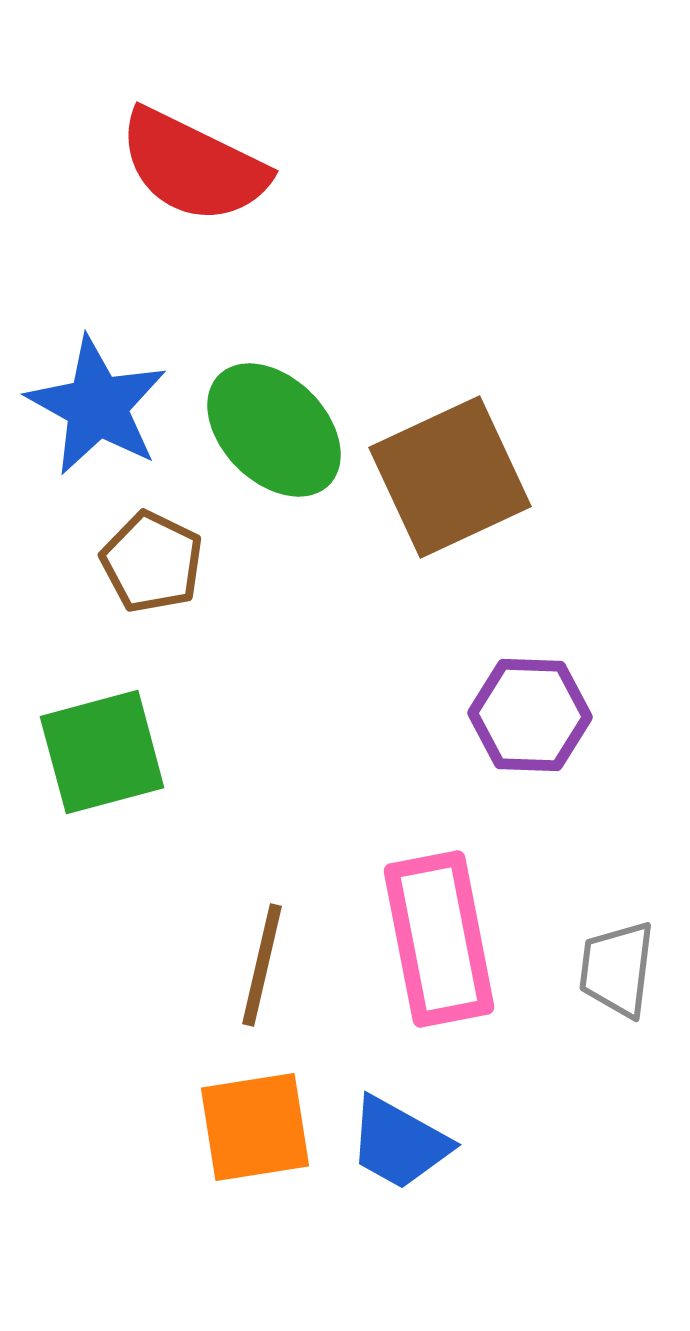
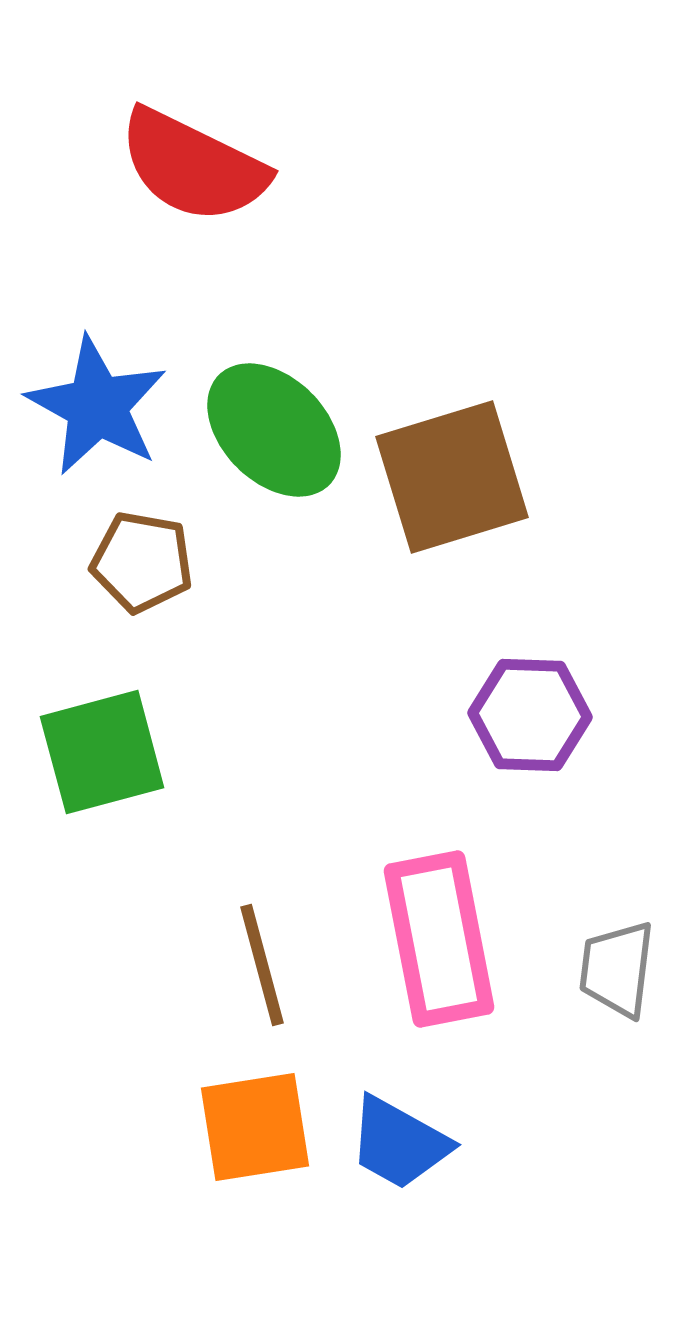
brown square: moved 2 px right; rotated 8 degrees clockwise
brown pentagon: moved 10 px left; rotated 16 degrees counterclockwise
brown line: rotated 28 degrees counterclockwise
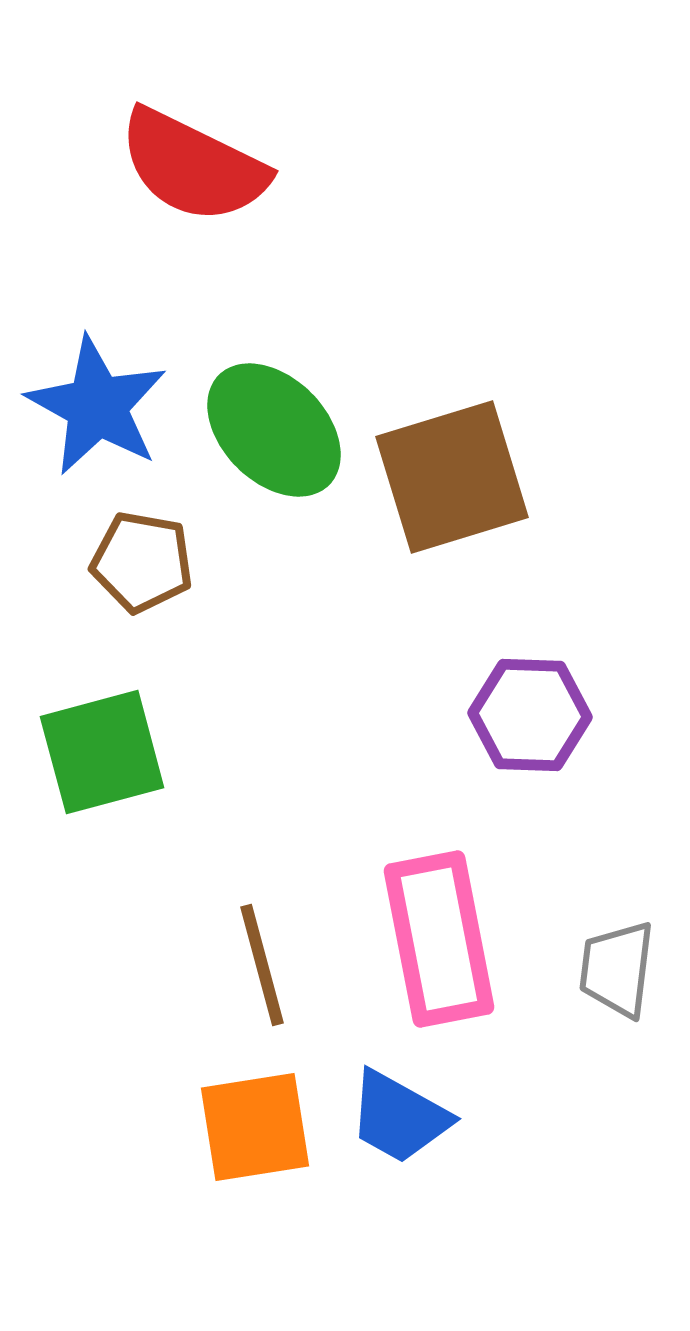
blue trapezoid: moved 26 px up
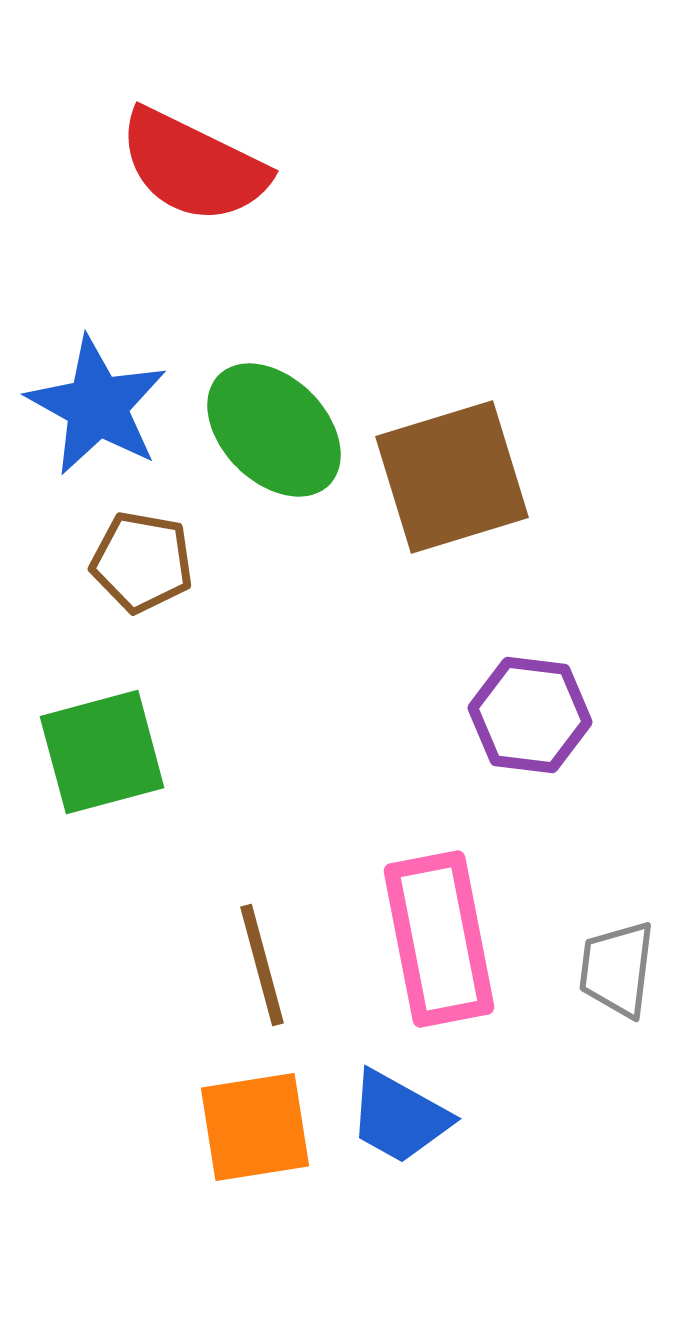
purple hexagon: rotated 5 degrees clockwise
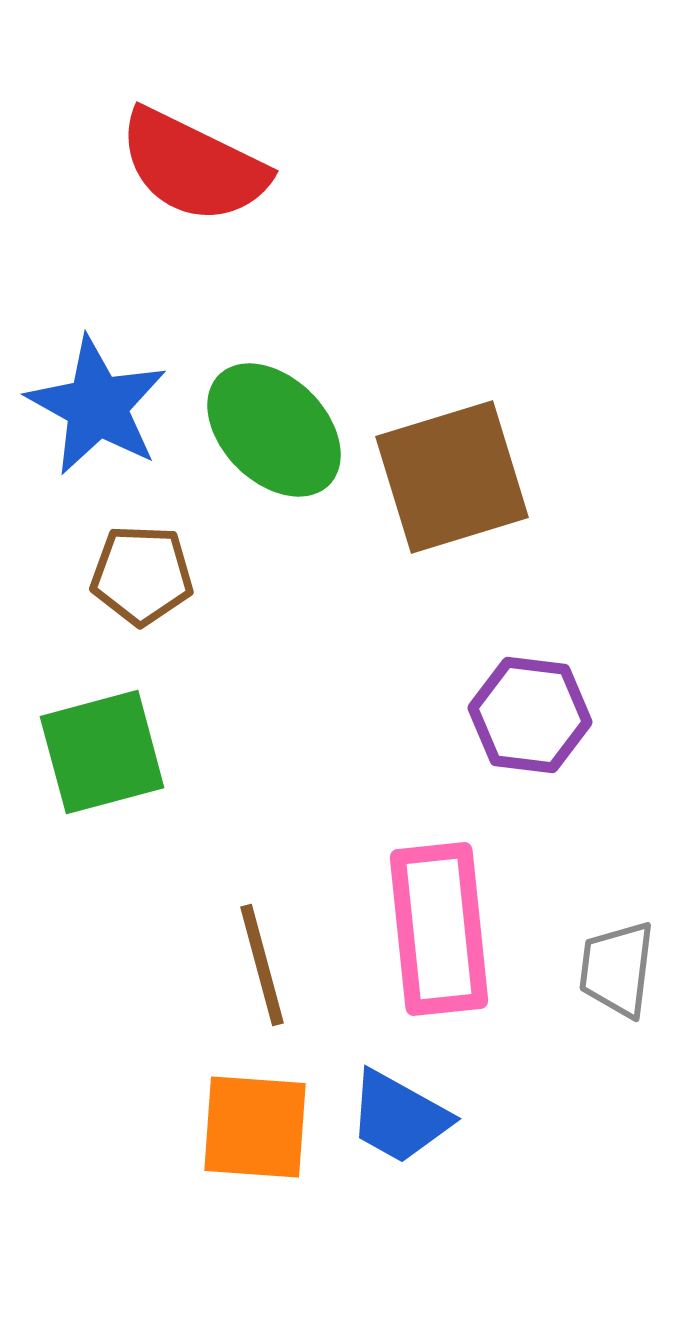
brown pentagon: moved 13 px down; rotated 8 degrees counterclockwise
pink rectangle: moved 10 px up; rotated 5 degrees clockwise
orange square: rotated 13 degrees clockwise
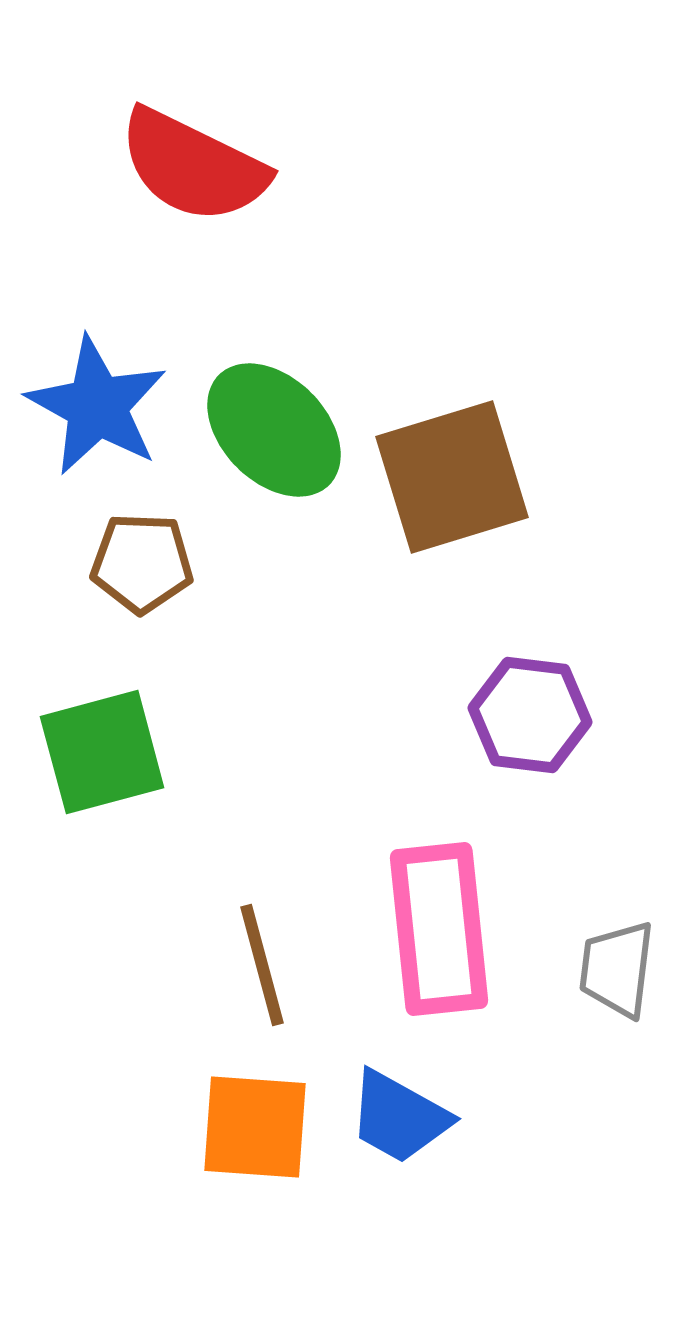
brown pentagon: moved 12 px up
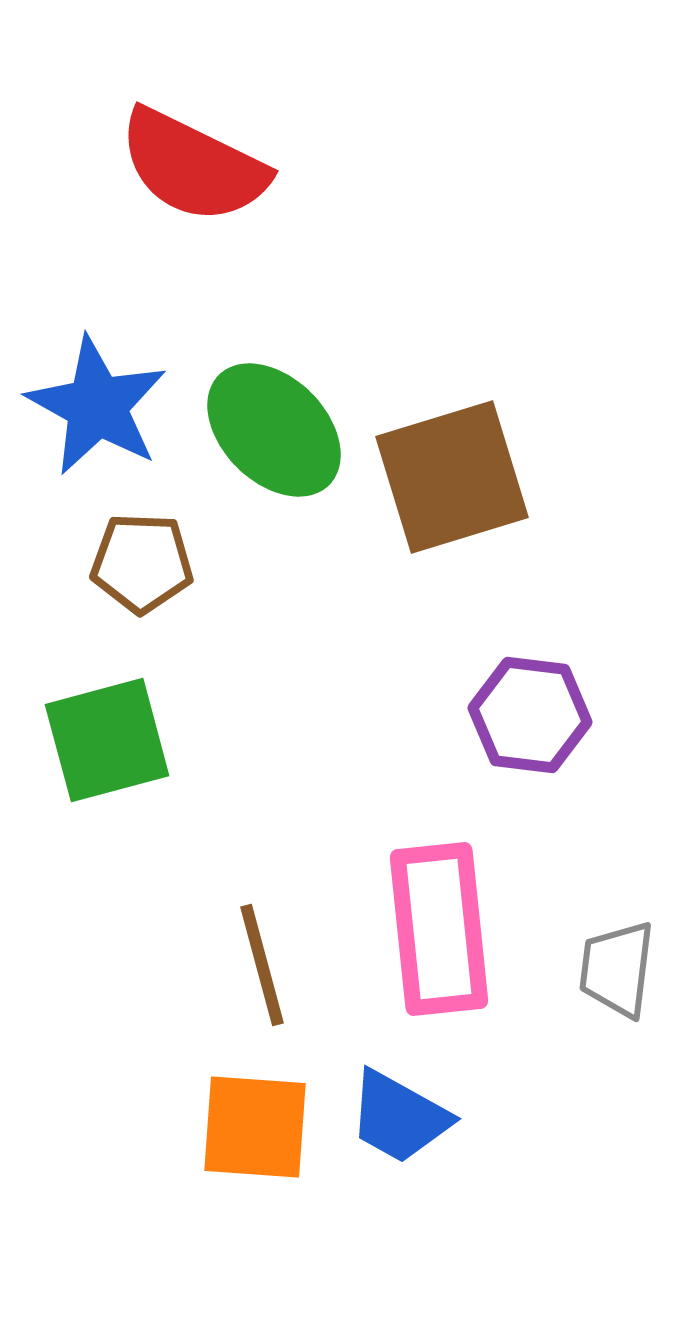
green square: moved 5 px right, 12 px up
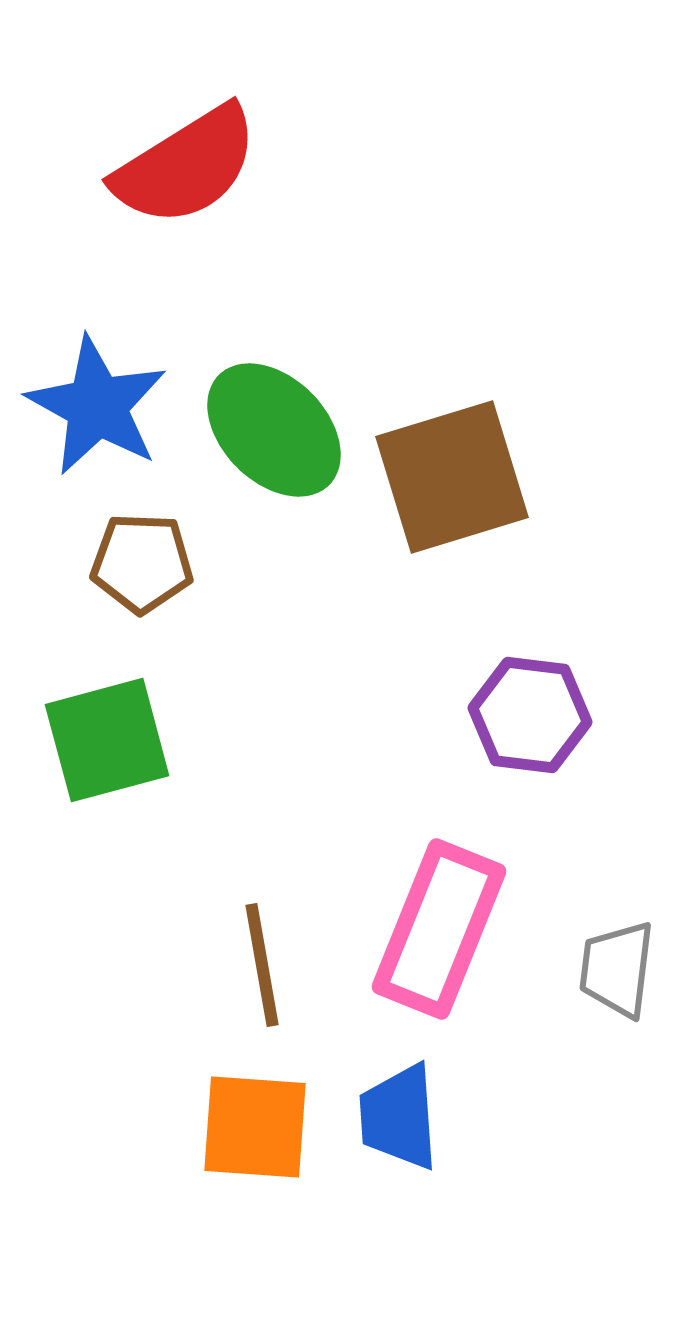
red semicircle: moved 7 px left; rotated 58 degrees counterclockwise
pink rectangle: rotated 28 degrees clockwise
brown line: rotated 5 degrees clockwise
blue trapezoid: rotated 57 degrees clockwise
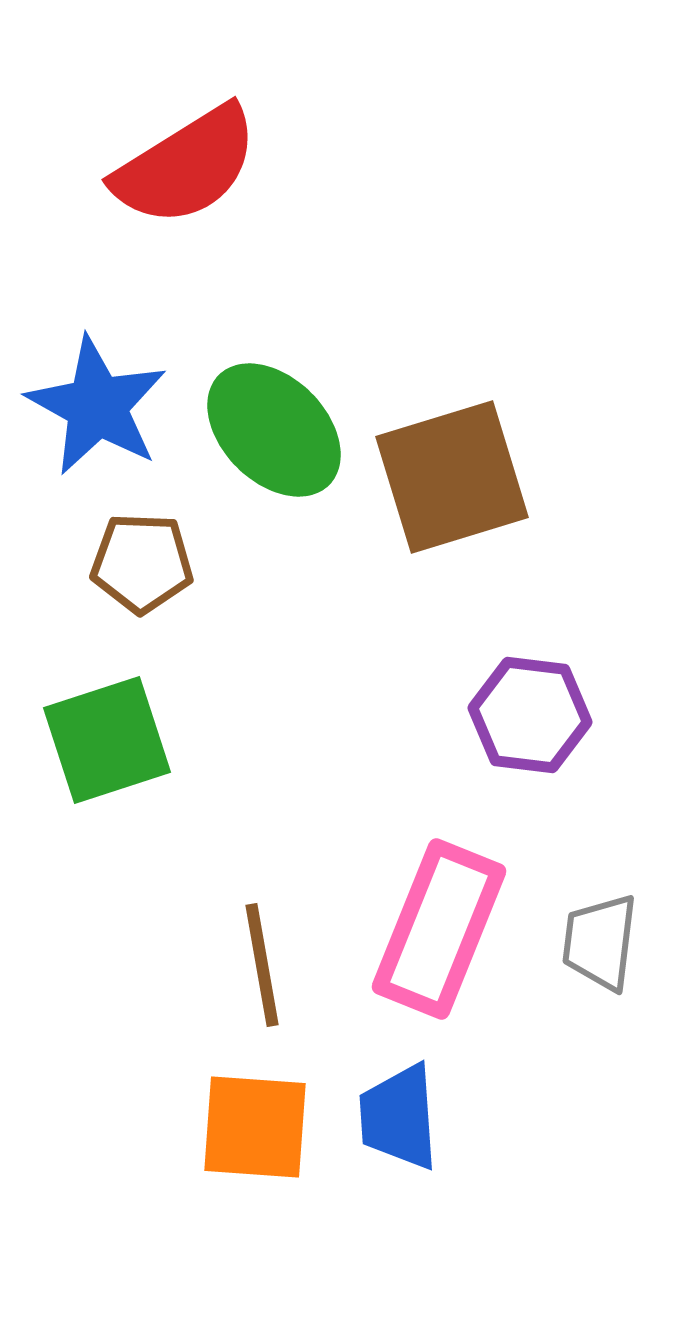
green square: rotated 3 degrees counterclockwise
gray trapezoid: moved 17 px left, 27 px up
